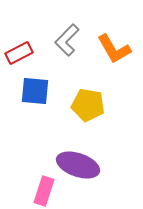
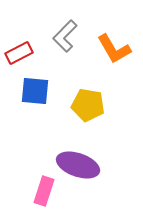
gray L-shape: moved 2 px left, 4 px up
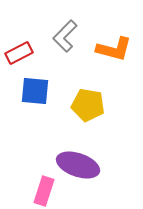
orange L-shape: rotated 45 degrees counterclockwise
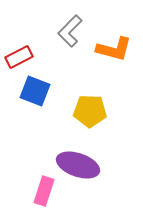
gray L-shape: moved 5 px right, 5 px up
red rectangle: moved 4 px down
blue square: rotated 16 degrees clockwise
yellow pentagon: moved 2 px right, 6 px down; rotated 8 degrees counterclockwise
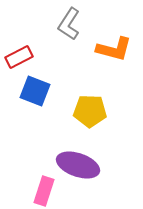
gray L-shape: moved 1 px left, 7 px up; rotated 12 degrees counterclockwise
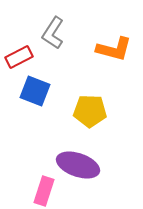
gray L-shape: moved 16 px left, 9 px down
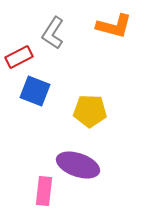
orange L-shape: moved 23 px up
pink rectangle: rotated 12 degrees counterclockwise
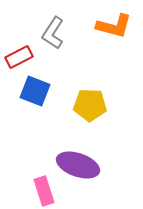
yellow pentagon: moved 6 px up
pink rectangle: rotated 24 degrees counterclockwise
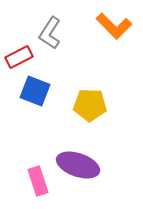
orange L-shape: rotated 30 degrees clockwise
gray L-shape: moved 3 px left
pink rectangle: moved 6 px left, 10 px up
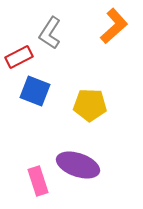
orange L-shape: rotated 87 degrees counterclockwise
